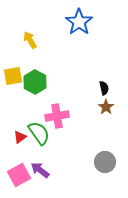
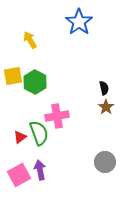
green semicircle: rotated 15 degrees clockwise
purple arrow: rotated 42 degrees clockwise
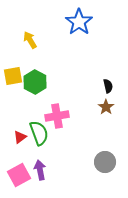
black semicircle: moved 4 px right, 2 px up
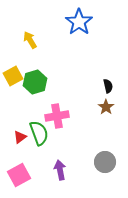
yellow square: rotated 18 degrees counterclockwise
green hexagon: rotated 15 degrees clockwise
purple arrow: moved 20 px right
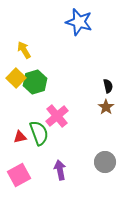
blue star: rotated 20 degrees counterclockwise
yellow arrow: moved 6 px left, 10 px down
yellow square: moved 3 px right, 2 px down; rotated 18 degrees counterclockwise
pink cross: rotated 30 degrees counterclockwise
red triangle: rotated 24 degrees clockwise
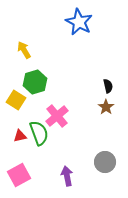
blue star: rotated 12 degrees clockwise
yellow square: moved 22 px down; rotated 12 degrees counterclockwise
red triangle: moved 1 px up
purple arrow: moved 7 px right, 6 px down
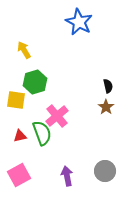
yellow square: rotated 24 degrees counterclockwise
green semicircle: moved 3 px right
gray circle: moved 9 px down
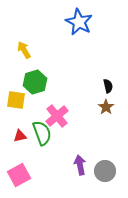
purple arrow: moved 13 px right, 11 px up
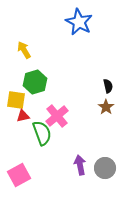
red triangle: moved 3 px right, 20 px up
gray circle: moved 3 px up
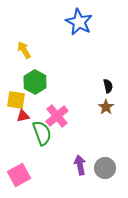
green hexagon: rotated 15 degrees counterclockwise
